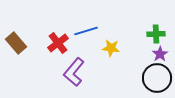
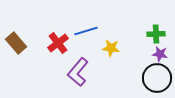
purple star: rotated 28 degrees counterclockwise
purple L-shape: moved 4 px right
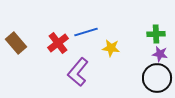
blue line: moved 1 px down
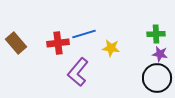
blue line: moved 2 px left, 2 px down
red cross: rotated 30 degrees clockwise
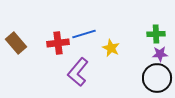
yellow star: rotated 18 degrees clockwise
purple star: rotated 14 degrees counterclockwise
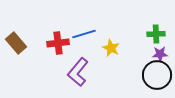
black circle: moved 3 px up
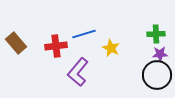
red cross: moved 2 px left, 3 px down
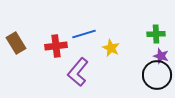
brown rectangle: rotated 10 degrees clockwise
purple star: moved 1 px right, 2 px down; rotated 21 degrees clockwise
